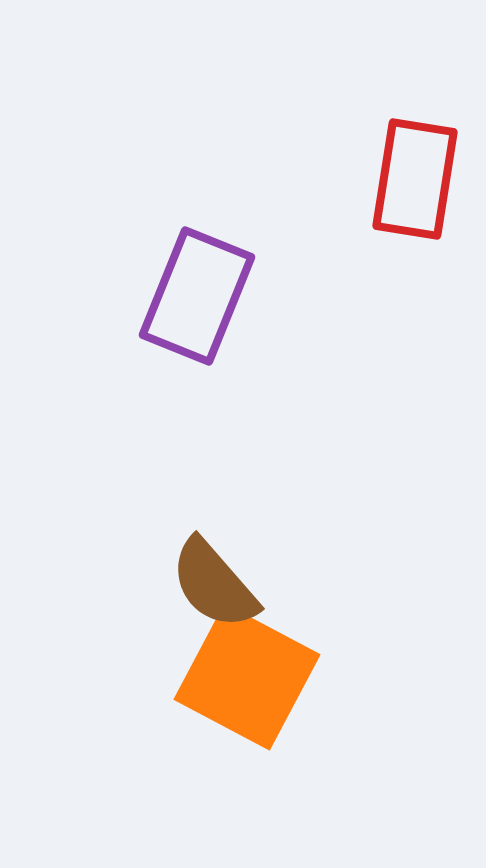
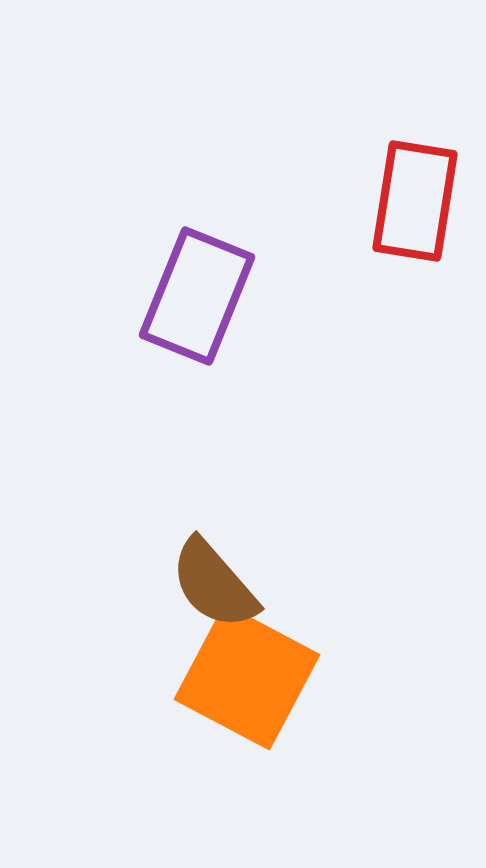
red rectangle: moved 22 px down
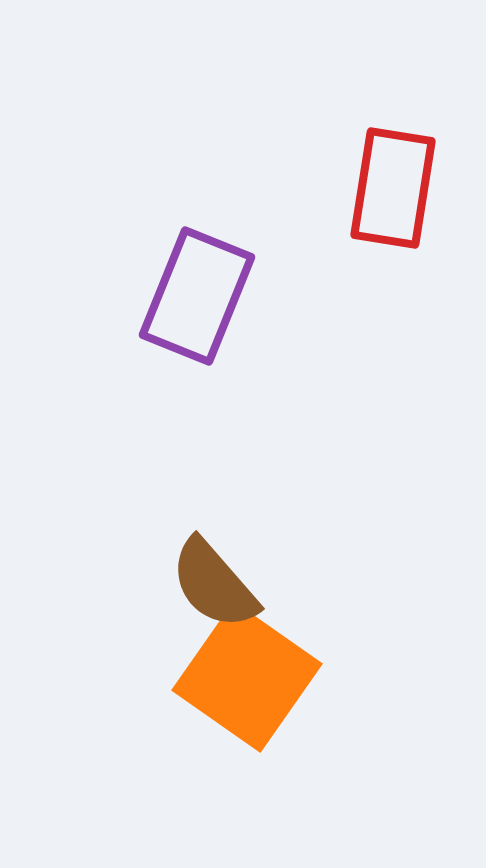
red rectangle: moved 22 px left, 13 px up
orange square: rotated 7 degrees clockwise
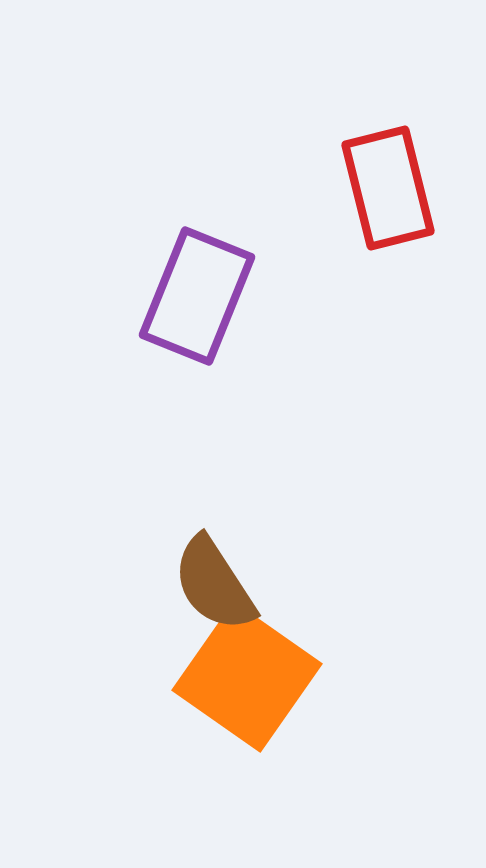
red rectangle: moved 5 px left; rotated 23 degrees counterclockwise
brown semicircle: rotated 8 degrees clockwise
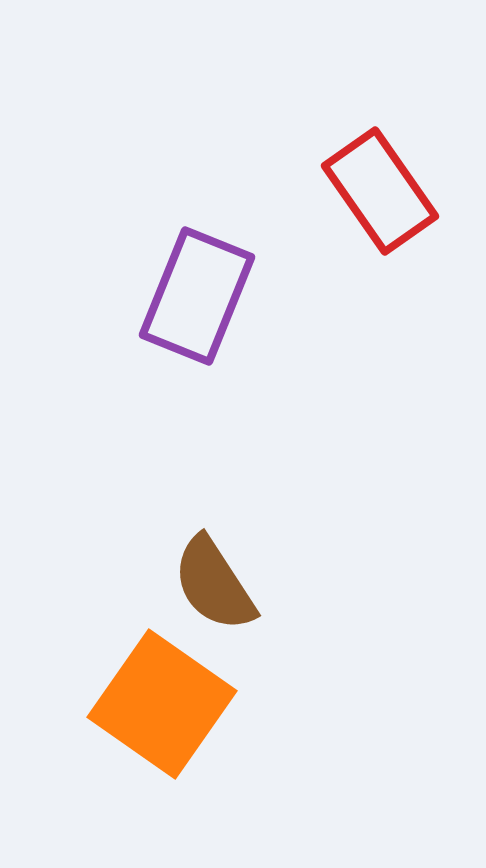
red rectangle: moved 8 px left, 3 px down; rotated 21 degrees counterclockwise
orange square: moved 85 px left, 27 px down
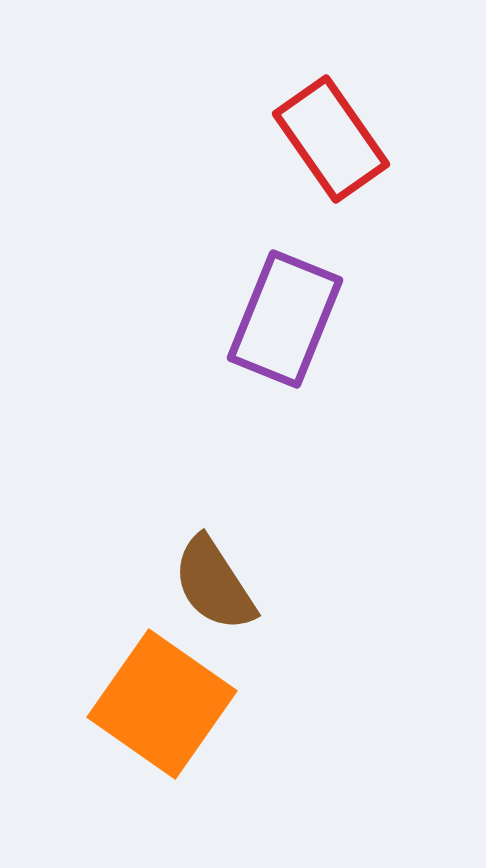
red rectangle: moved 49 px left, 52 px up
purple rectangle: moved 88 px right, 23 px down
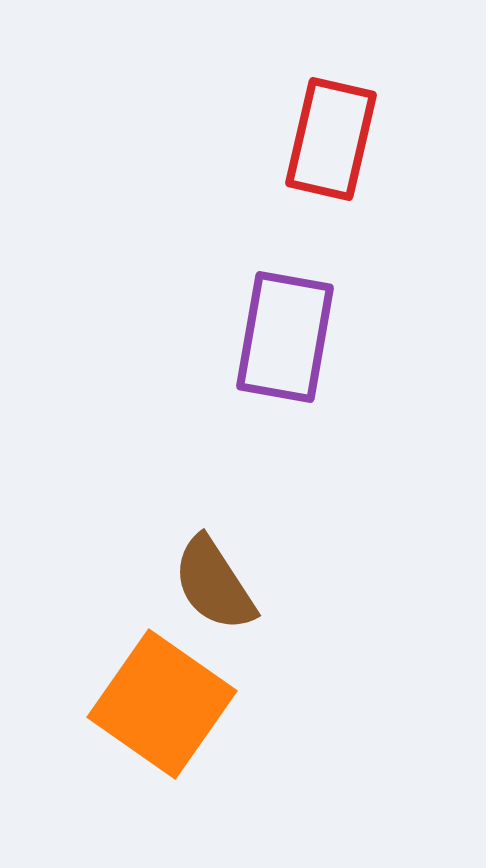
red rectangle: rotated 48 degrees clockwise
purple rectangle: moved 18 px down; rotated 12 degrees counterclockwise
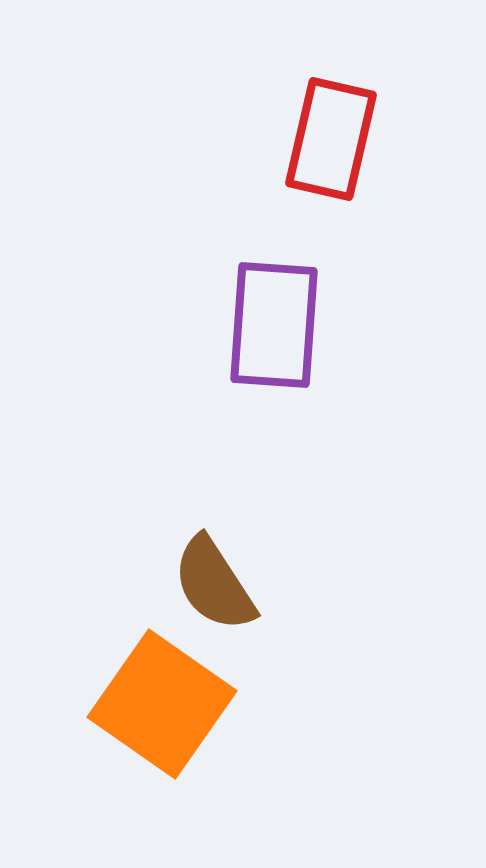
purple rectangle: moved 11 px left, 12 px up; rotated 6 degrees counterclockwise
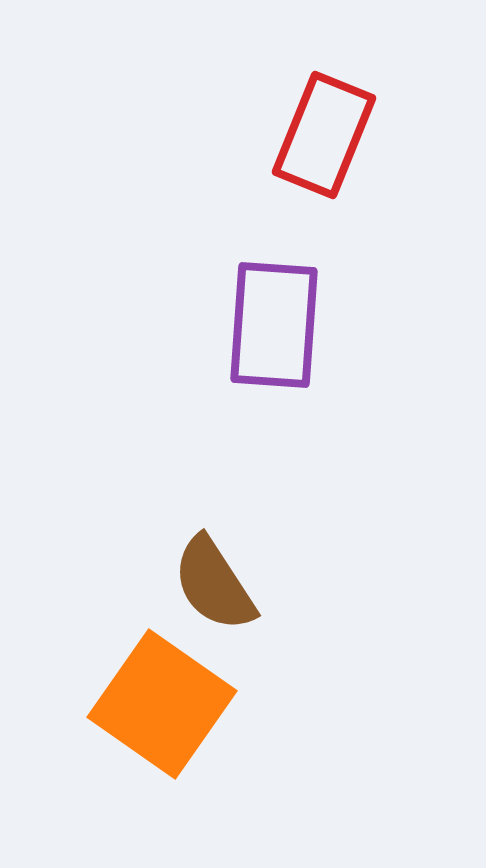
red rectangle: moved 7 px left, 4 px up; rotated 9 degrees clockwise
